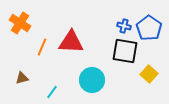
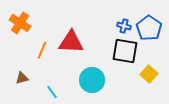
orange line: moved 3 px down
cyan line: rotated 72 degrees counterclockwise
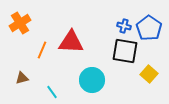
orange cross: rotated 25 degrees clockwise
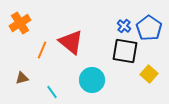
blue cross: rotated 24 degrees clockwise
red triangle: rotated 36 degrees clockwise
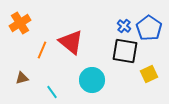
yellow square: rotated 24 degrees clockwise
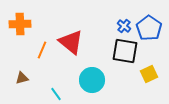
orange cross: moved 1 px down; rotated 30 degrees clockwise
cyan line: moved 4 px right, 2 px down
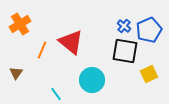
orange cross: rotated 30 degrees counterclockwise
blue pentagon: moved 2 px down; rotated 15 degrees clockwise
brown triangle: moved 6 px left, 5 px up; rotated 40 degrees counterclockwise
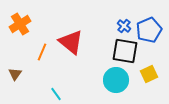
orange line: moved 2 px down
brown triangle: moved 1 px left, 1 px down
cyan circle: moved 24 px right
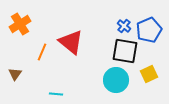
cyan line: rotated 48 degrees counterclockwise
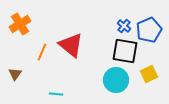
red triangle: moved 3 px down
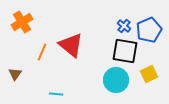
orange cross: moved 2 px right, 2 px up
